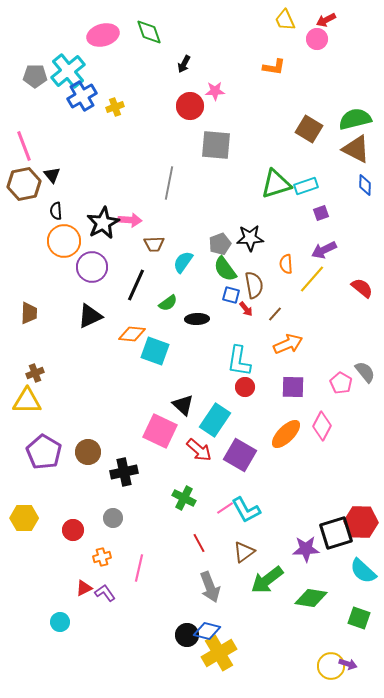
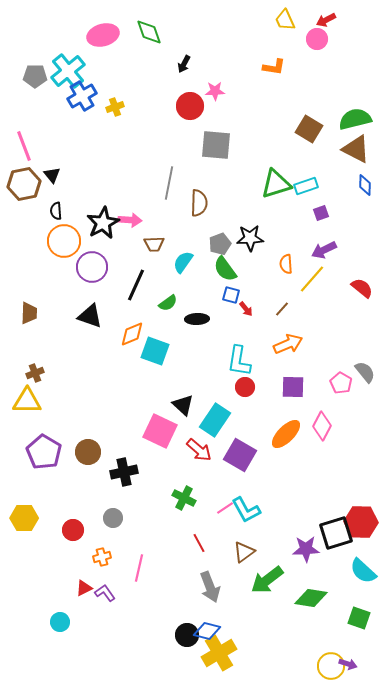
brown semicircle at (254, 285): moved 55 px left, 82 px up; rotated 12 degrees clockwise
brown line at (275, 314): moved 7 px right, 5 px up
black triangle at (90, 316): rotated 44 degrees clockwise
orange diamond at (132, 334): rotated 28 degrees counterclockwise
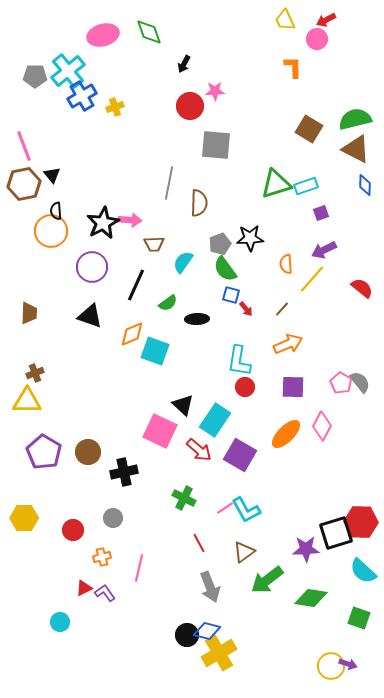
orange L-shape at (274, 67): moved 19 px right; rotated 100 degrees counterclockwise
orange circle at (64, 241): moved 13 px left, 10 px up
gray semicircle at (365, 372): moved 5 px left, 10 px down
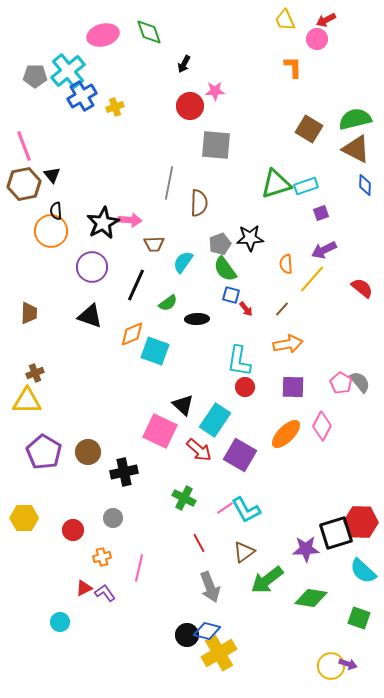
orange arrow at (288, 344): rotated 12 degrees clockwise
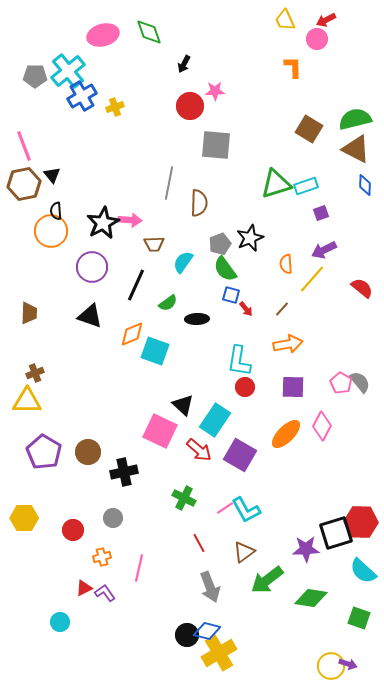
black star at (250, 238): rotated 20 degrees counterclockwise
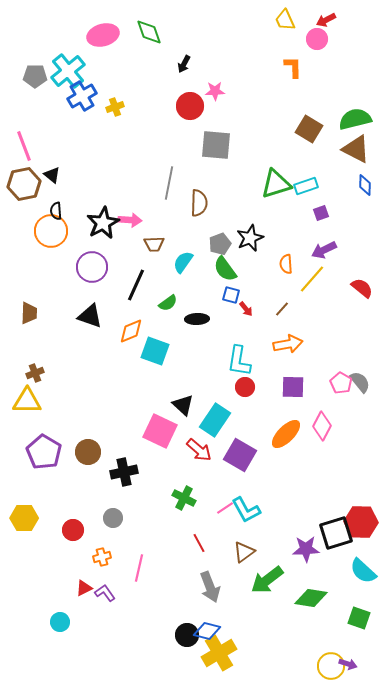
black triangle at (52, 175): rotated 12 degrees counterclockwise
orange diamond at (132, 334): moved 1 px left, 3 px up
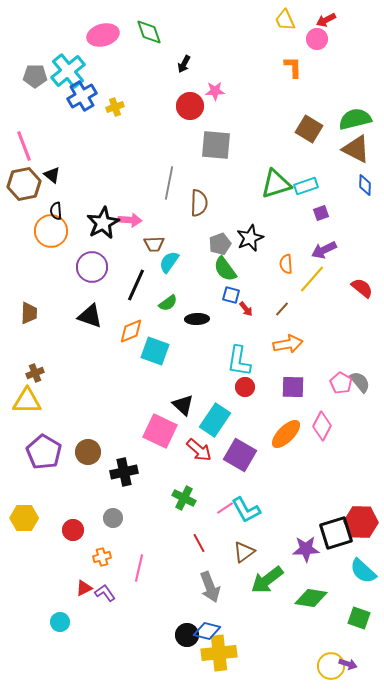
cyan semicircle at (183, 262): moved 14 px left
yellow cross at (219, 653): rotated 24 degrees clockwise
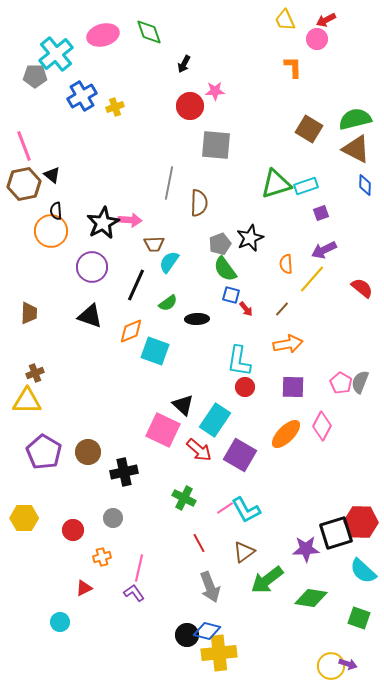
cyan cross at (68, 71): moved 12 px left, 17 px up
gray semicircle at (360, 382): rotated 120 degrees counterclockwise
pink square at (160, 431): moved 3 px right, 1 px up
purple L-shape at (105, 593): moved 29 px right
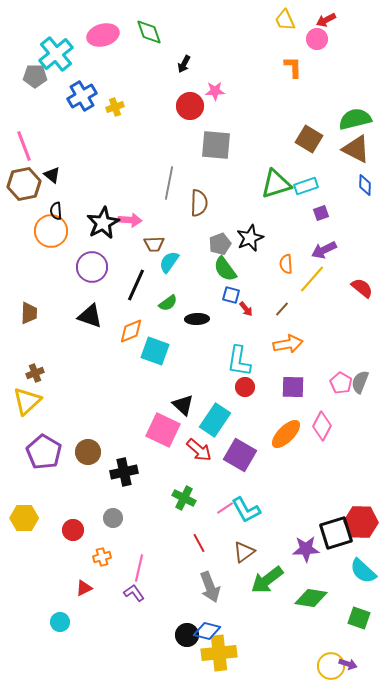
brown square at (309, 129): moved 10 px down
yellow triangle at (27, 401): rotated 44 degrees counterclockwise
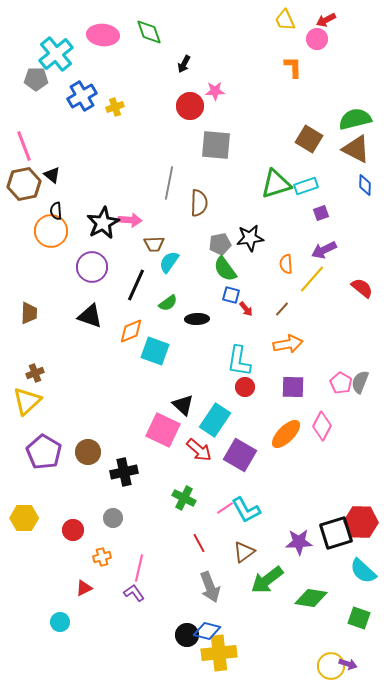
pink ellipse at (103, 35): rotated 20 degrees clockwise
gray pentagon at (35, 76): moved 1 px right, 3 px down
black star at (250, 238): rotated 16 degrees clockwise
gray pentagon at (220, 244): rotated 10 degrees clockwise
purple star at (306, 549): moved 7 px left, 7 px up
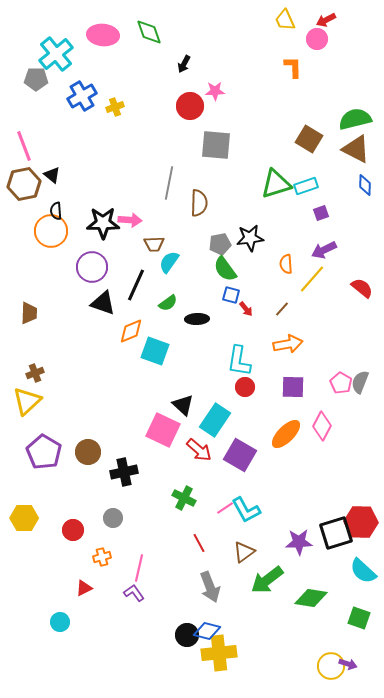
black star at (103, 223): rotated 28 degrees clockwise
black triangle at (90, 316): moved 13 px right, 13 px up
